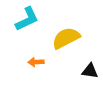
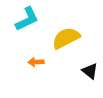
black triangle: rotated 30 degrees clockwise
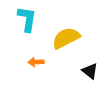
cyan L-shape: rotated 56 degrees counterclockwise
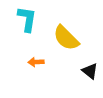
yellow semicircle: rotated 108 degrees counterclockwise
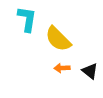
yellow semicircle: moved 8 px left, 1 px down
orange arrow: moved 26 px right, 6 px down
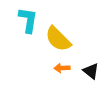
cyan L-shape: moved 1 px right, 1 px down
black triangle: moved 1 px right
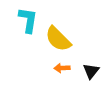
black triangle: rotated 30 degrees clockwise
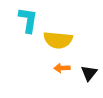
yellow semicircle: moved 1 px down; rotated 40 degrees counterclockwise
black triangle: moved 2 px left, 2 px down
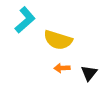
cyan L-shape: moved 3 px left; rotated 40 degrees clockwise
yellow semicircle: rotated 12 degrees clockwise
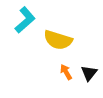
orange arrow: moved 4 px right, 4 px down; rotated 63 degrees clockwise
